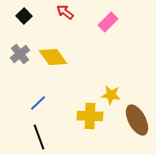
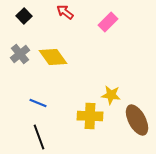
blue line: rotated 66 degrees clockwise
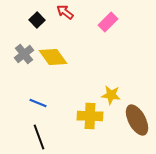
black square: moved 13 px right, 4 px down
gray cross: moved 4 px right
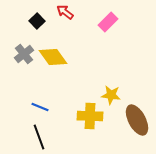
black square: moved 1 px down
blue line: moved 2 px right, 4 px down
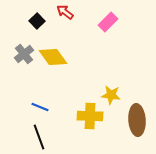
brown ellipse: rotated 24 degrees clockwise
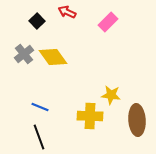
red arrow: moved 2 px right; rotated 12 degrees counterclockwise
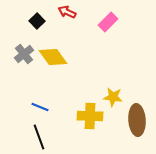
yellow star: moved 2 px right, 2 px down
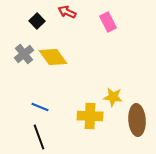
pink rectangle: rotated 72 degrees counterclockwise
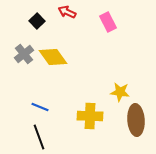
yellow star: moved 7 px right, 5 px up
brown ellipse: moved 1 px left
